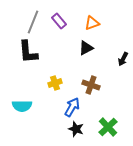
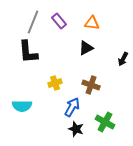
orange triangle: rotated 28 degrees clockwise
green cross: moved 3 px left, 5 px up; rotated 18 degrees counterclockwise
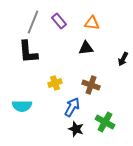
black triangle: rotated 21 degrees clockwise
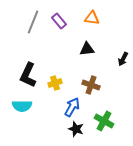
orange triangle: moved 5 px up
black triangle: moved 1 px right, 1 px down
black L-shape: moved 23 px down; rotated 30 degrees clockwise
green cross: moved 1 px left, 1 px up
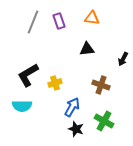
purple rectangle: rotated 21 degrees clockwise
black L-shape: rotated 35 degrees clockwise
brown cross: moved 10 px right
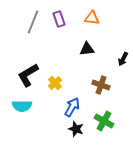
purple rectangle: moved 2 px up
yellow cross: rotated 24 degrees counterclockwise
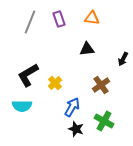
gray line: moved 3 px left
brown cross: rotated 36 degrees clockwise
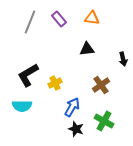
purple rectangle: rotated 21 degrees counterclockwise
black arrow: rotated 40 degrees counterclockwise
yellow cross: rotated 16 degrees clockwise
